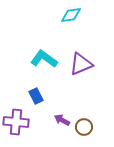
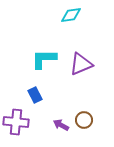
cyan L-shape: rotated 36 degrees counterclockwise
blue rectangle: moved 1 px left, 1 px up
purple arrow: moved 1 px left, 5 px down
brown circle: moved 7 px up
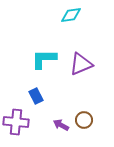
blue rectangle: moved 1 px right, 1 px down
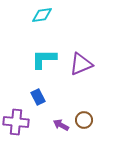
cyan diamond: moved 29 px left
blue rectangle: moved 2 px right, 1 px down
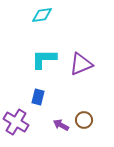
blue rectangle: rotated 42 degrees clockwise
purple cross: rotated 25 degrees clockwise
